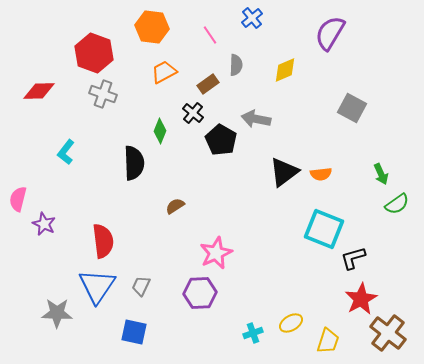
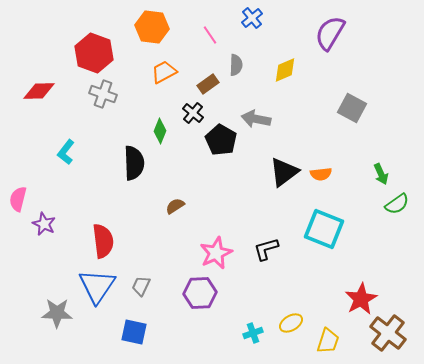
black L-shape: moved 87 px left, 9 px up
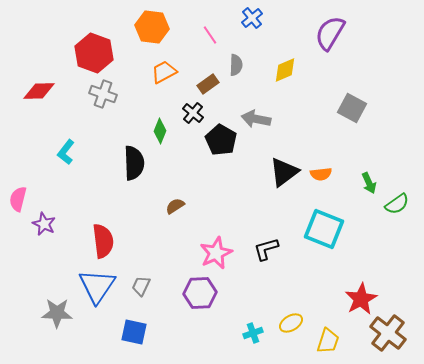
green arrow: moved 12 px left, 9 px down
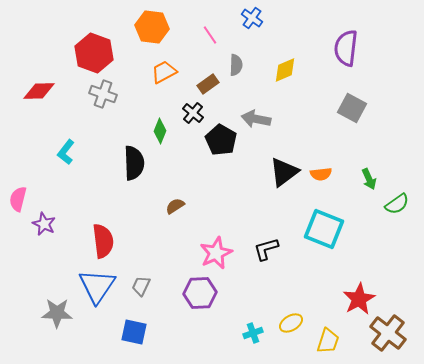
blue cross: rotated 15 degrees counterclockwise
purple semicircle: moved 16 px right, 15 px down; rotated 24 degrees counterclockwise
green arrow: moved 4 px up
red star: moved 2 px left
